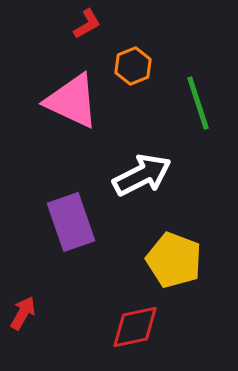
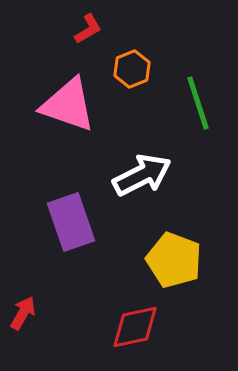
red L-shape: moved 1 px right, 5 px down
orange hexagon: moved 1 px left, 3 px down
pink triangle: moved 4 px left, 4 px down; rotated 6 degrees counterclockwise
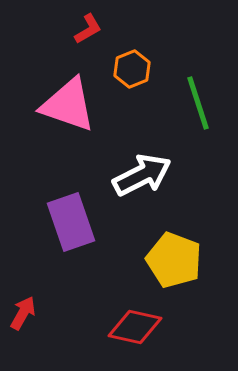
red diamond: rotated 24 degrees clockwise
